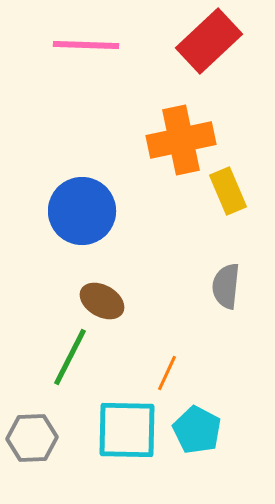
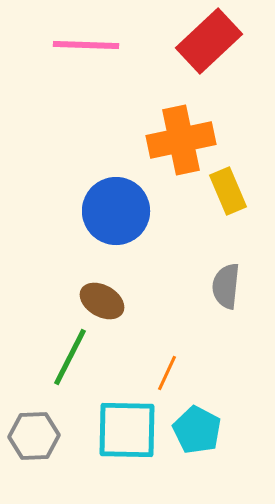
blue circle: moved 34 px right
gray hexagon: moved 2 px right, 2 px up
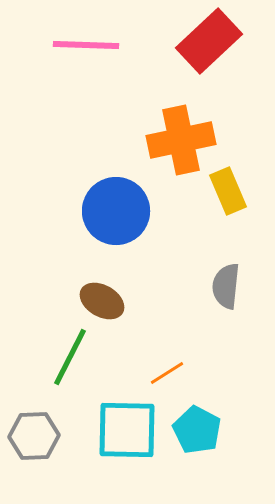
orange line: rotated 33 degrees clockwise
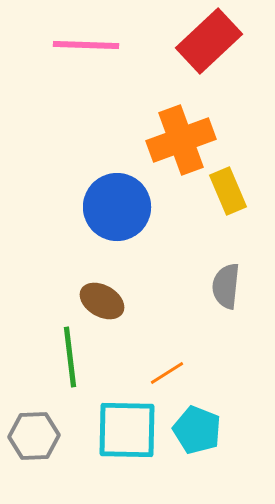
orange cross: rotated 8 degrees counterclockwise
blue circle: moved 1 px right, 4 px up
green line: rotated 34 degrees counterclockwise
cyan pentagon: rotated 6 degrees counterclockwise
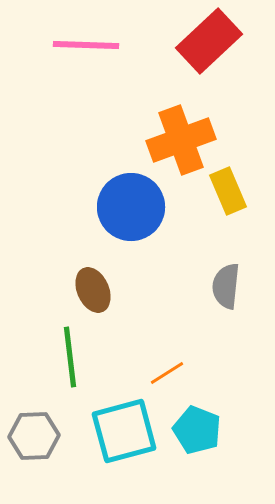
blue circle: moved 14 px right
brown ellipse: moved 9 px left, 11 px up; rotated 36 degrees clockwise
cyan square: moved 3 px left, 1 px down; rotated 16 degrees counterclockwise
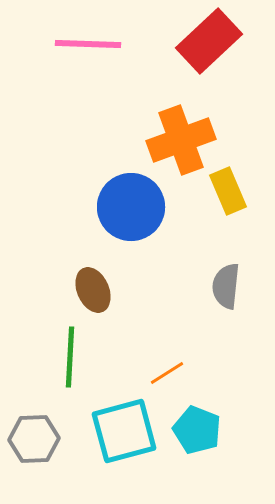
pink line: moved 2 px right, 1 px up
green line: rotated 10 degrees clockwise
gray hexagon: moved 3 px down
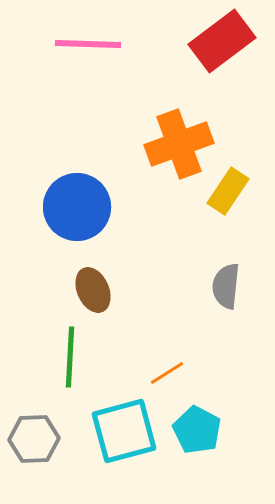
red rectangle: moved 13 px right; rotated 6 degrees clockwise
orange cross: moved 2 px left, 4 px down
yellow rectangle: rotated 57 degrees clockwise
blue circle: moved 54 px left
cyan pentagon: rotated 6 degrees clockwise
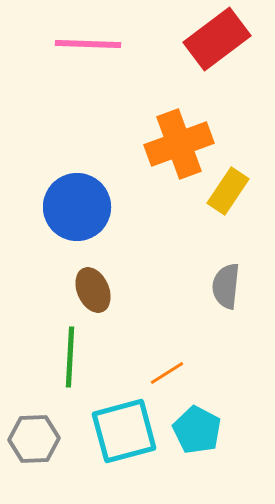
red rectangle: moved 5 px left, 2 px up
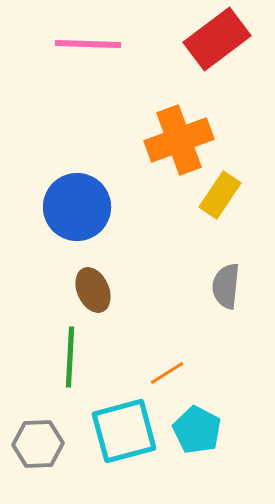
orange cross: moved 4 px up
yellow rectangle: moved 8 px left, 4 px down
gray hexagon: moved 4 px right, 5 px down
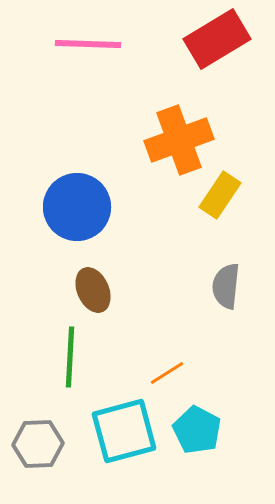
red rectangle: rotated 6 degrees clockwise
